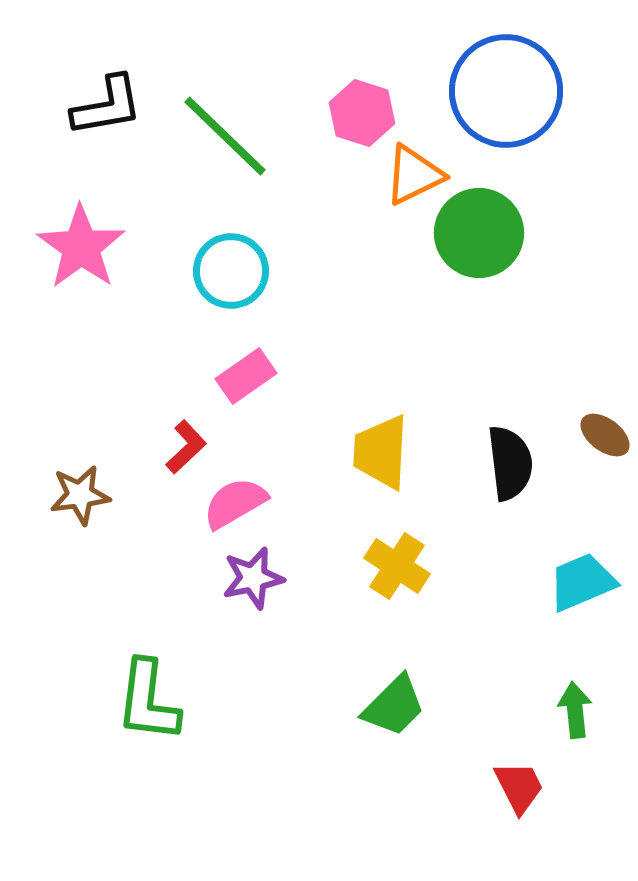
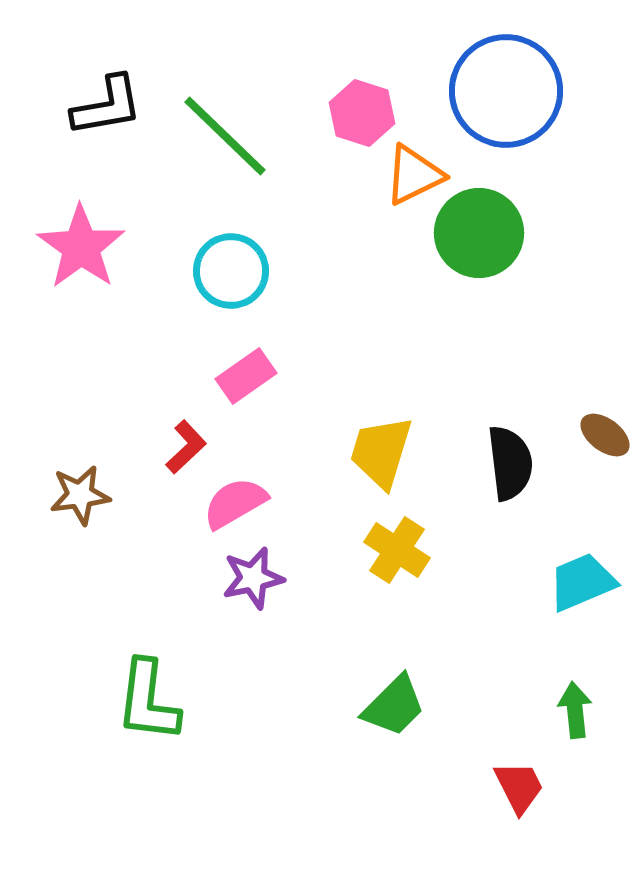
yellow trapezoid: rotated 14 degrees clockwise
yellow cross: moved 16 px up
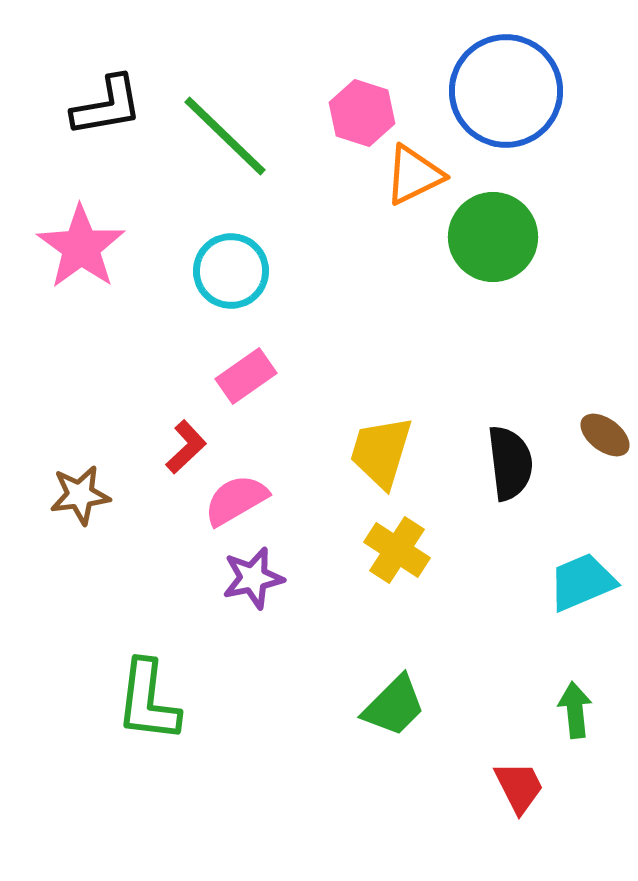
green circle: moved 14 px right, 4 px down
pink semicircle: moved 1 px right, 3 px up
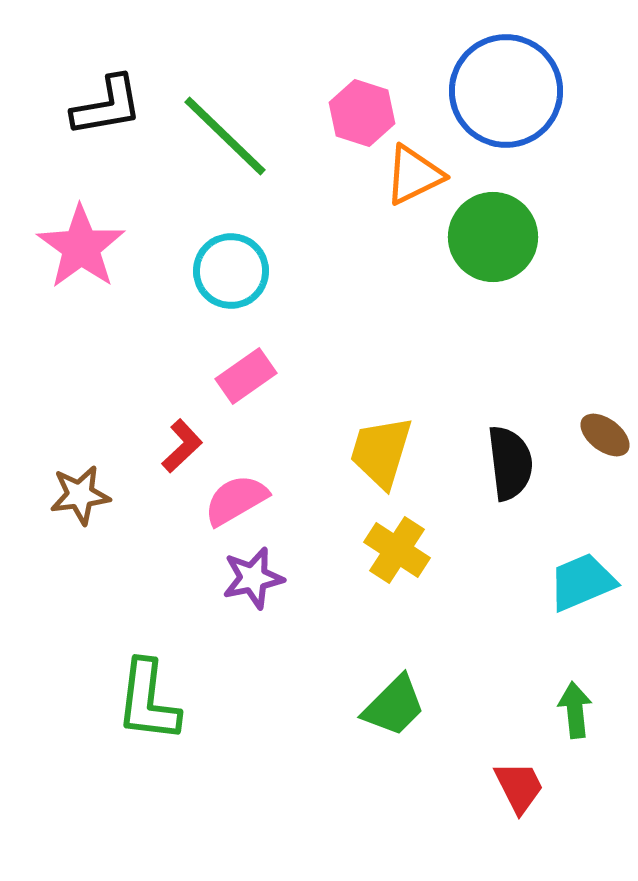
red L-shape: moved 4 px left, 1 px up
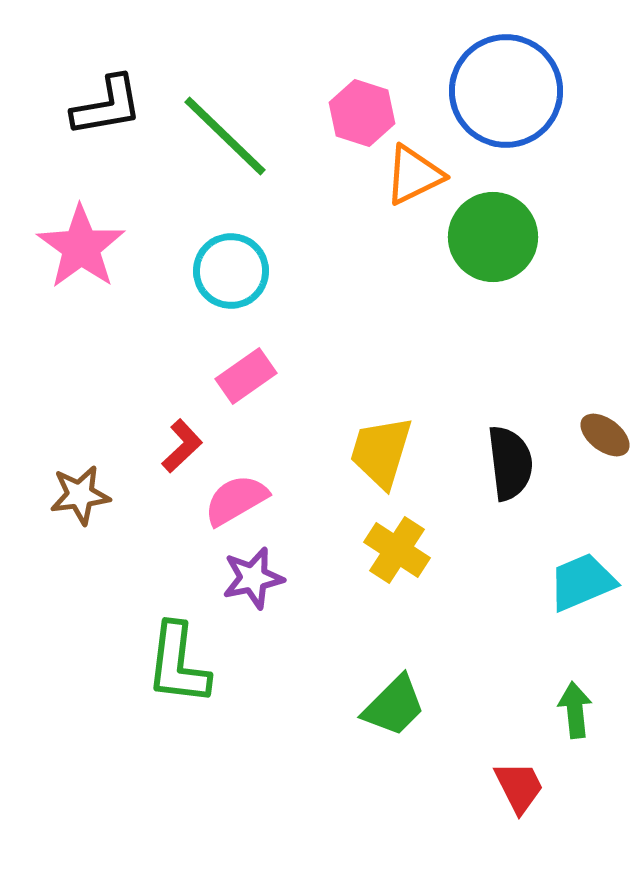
green L-shape: moved 30 px right, 37 px up
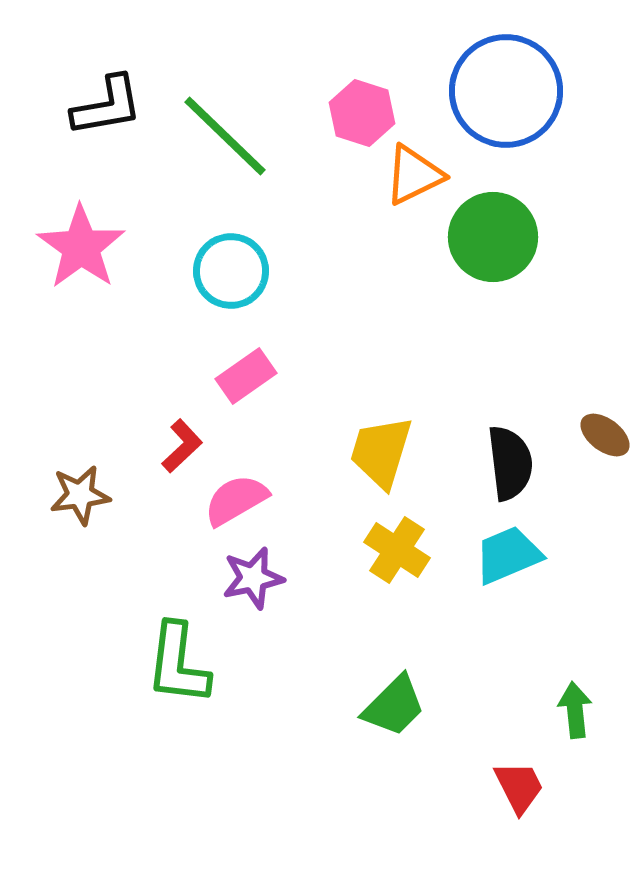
cyan trapezoid: moved 74 px left, 27 px up
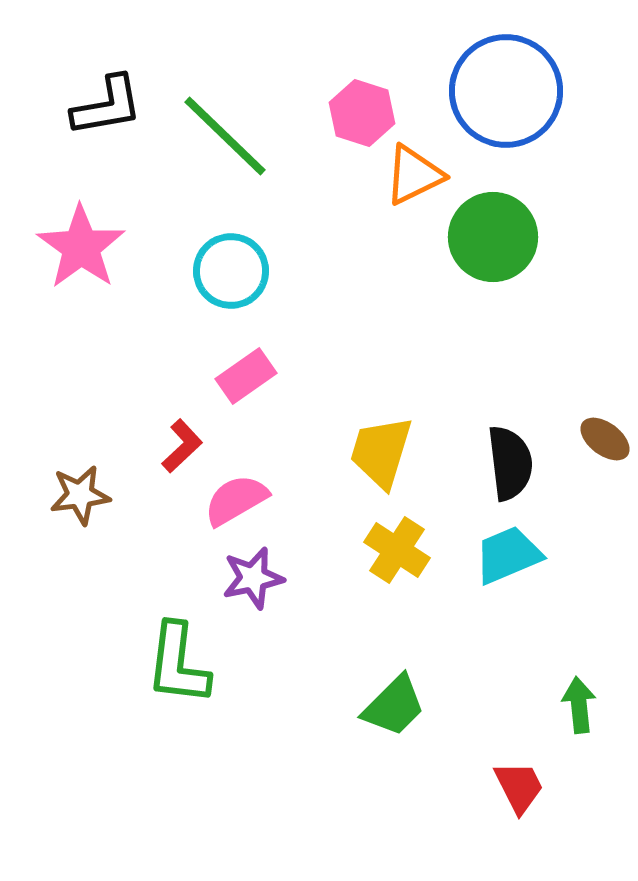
brown ellipse: moved 4 px down
green arrow: moved 4 px right, 5 px up
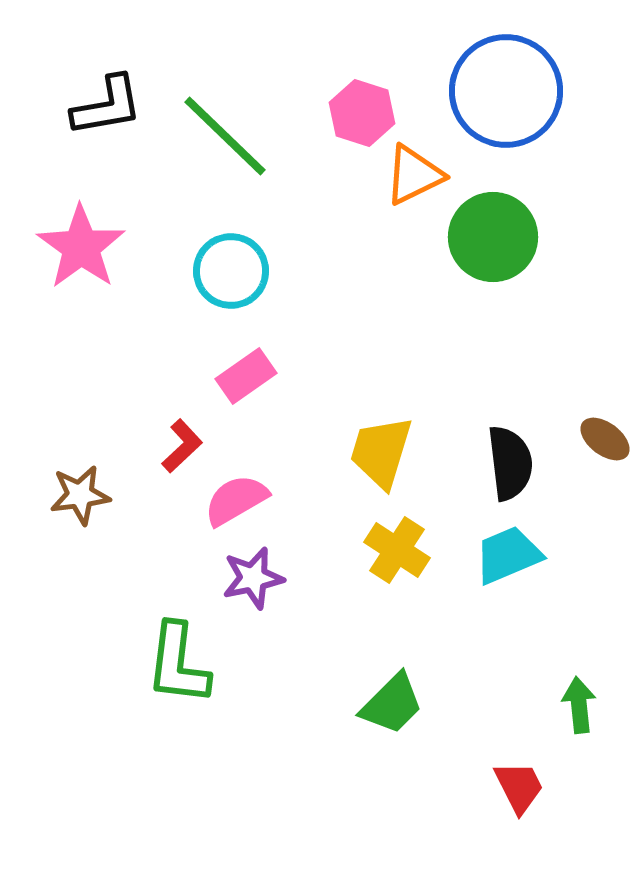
green trapezoid: moved 2 px left, 2 px up
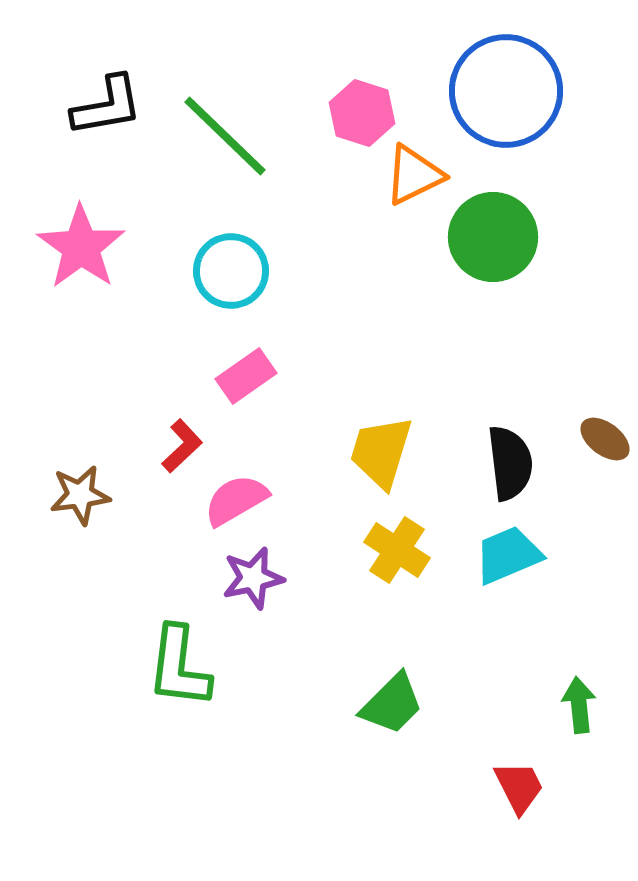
green L-shape: moved 1 px right, 3 px down
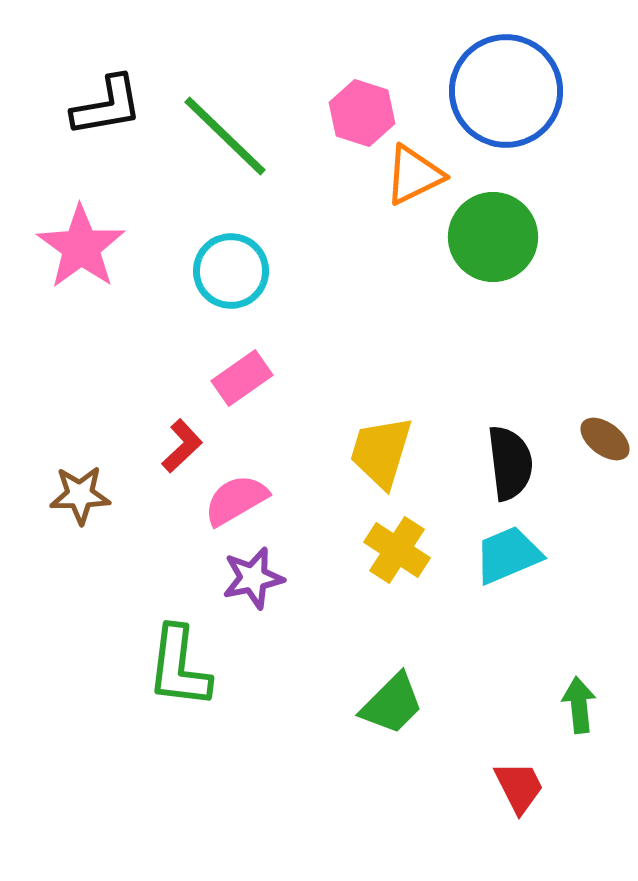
pink rectangle: moved 4 px left, 2 px down
brown star: rotated 6 degrees clockwise
